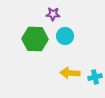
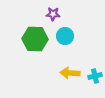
cyan cross: moved 1 px up
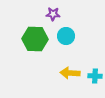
cyan circle: moved 1 px right
cyan cross: rotated 16 degrees clockwise
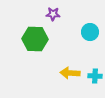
cyan circle: moved 24 px right, 4 px up
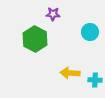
green hexagon: rotated 25 degrees clockwise
cyan cross: moved 4 px down
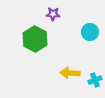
cyan cross: rotated 24 degrees counterclockwise
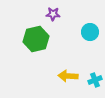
green hexagon: moved 1 px right; rotated 20 degrees clockwise
yellow arrow: moved 2 px left, 3 px down
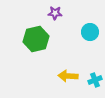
purple star: moved 2 px right, 1 px up
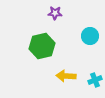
cyan circle: moved 4 px down
green hexagon: moved 6 px right, 7 px down
yellow arrow: moved 2 px left
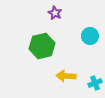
purple star: rotated 24 degrees clockwise
cyan cross: moved 3 px down
